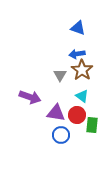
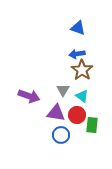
gray triangle: moved 3 px right, 15 px down
purple arrow: moved 1 px left, 1 px up
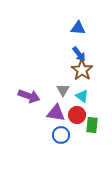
blue triangle: rotated 14 degrees counterclockwise
blue arrow: moved 2 px right; rotated 119 degrees counterclockwise
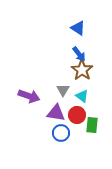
blue triangle: rotated 28 degrees clockwise
blue circle: moved 2 px up
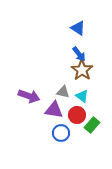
gray triangle: moved 2 px down; rotated 48 degrees counterclockwise
purple triangle: moved 2 px left, 3 px up
green rectangle: rotated 35 degrees clockwise
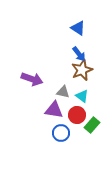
brown star: rotated 15 degrees clockwise
purple arrow: moved 3 px right, 17 px up
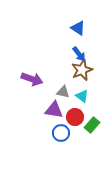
red circle: moved 2 px left, 2 px down
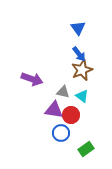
blue triangle: rotated 21 degrees clockwise
red circle: moved 4 px left, 2 px up
green rectangle: moved 6 px left, 24 px down; rotated 14 degrees clockwise
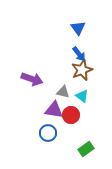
blue circle: moved 13 px left
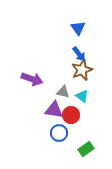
blue circle: moved 11 px right
